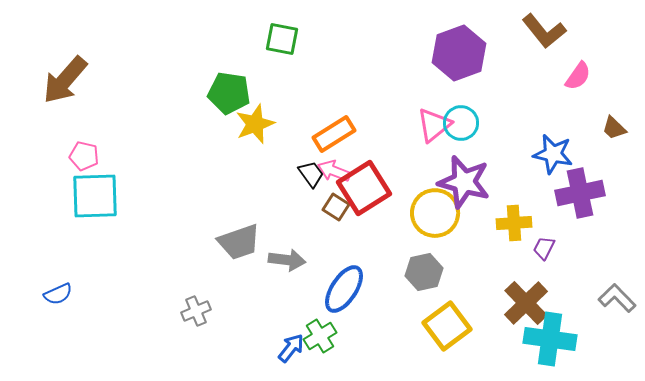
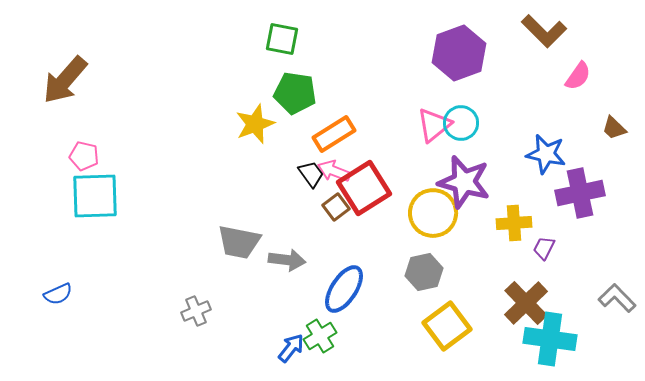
brown L-shape: rotated 6 degrees counterclockwise
green pentagon: moved 66 px right
blue star: moved 7 px left
brown square: rotated 20 degrees clockwise
yellow circle: moved 2 px left
gray trapezoid: rotated 30 degrees clockwise
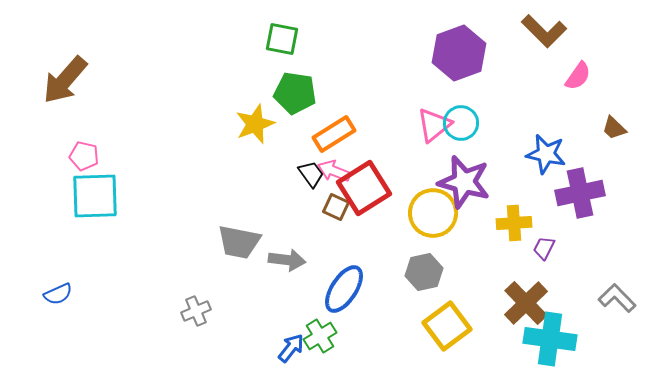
brown square: rotated 28 degrees counterclockwise
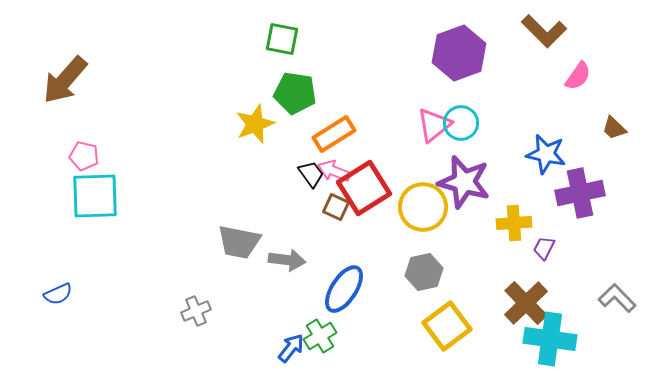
yellow circle: moved 10 px left, 6 px up
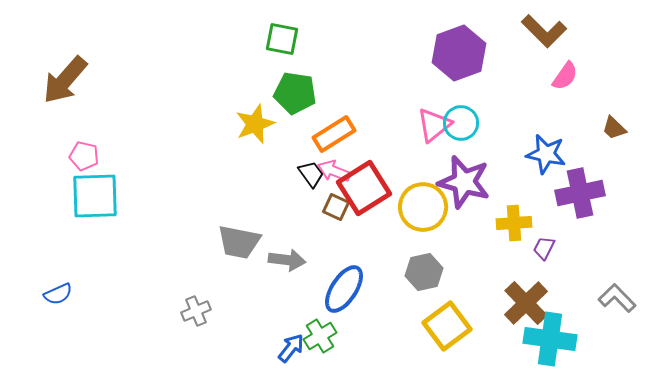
pink semicircle: moved 13 px left
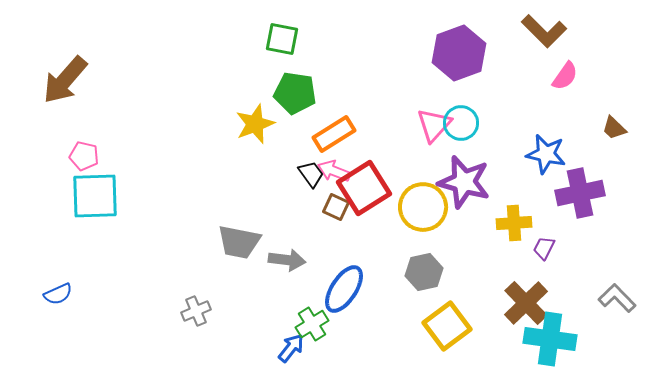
pink triangle: rotated 9 degrees counterclockwise
green cross: moved 8 px left, 12 px up
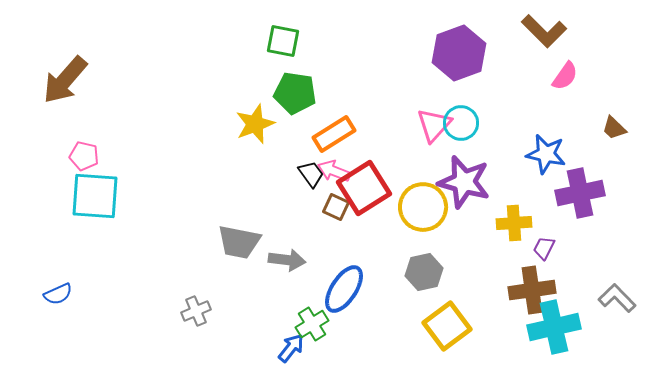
green square: moved 1 px right, 2 px down
cyan square: rotated 6 degrees clockwise
brown cross: moved 6 px right, 13 px up; rotated 36 degrees clockwise
cyan cross: moved 4 px right, 12 px up; rotated 21 degrees counterclockwise
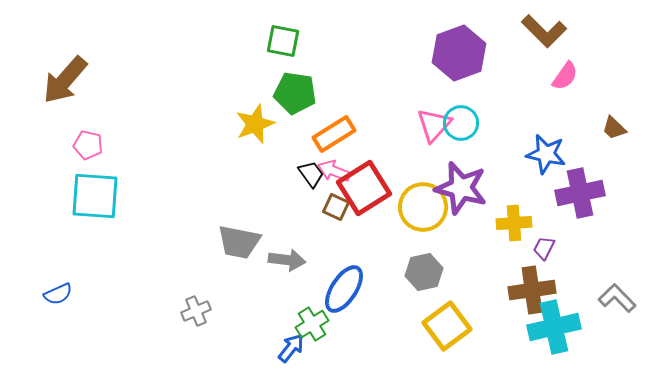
pink pentagon: moved 4 px right, 11 px up
purple star: moved 3 px left, 6 px down
